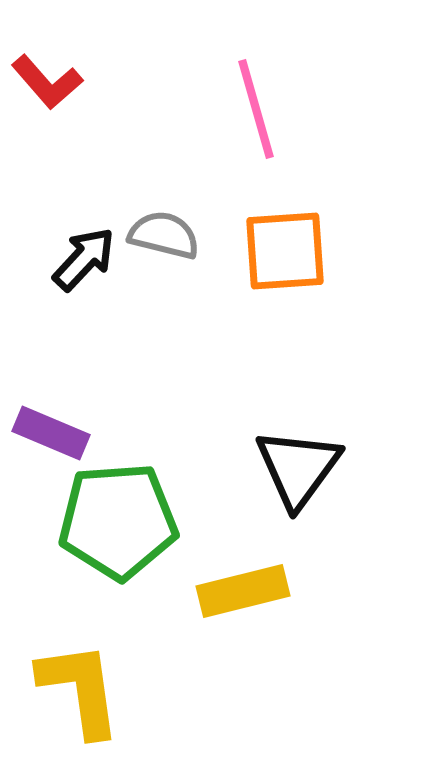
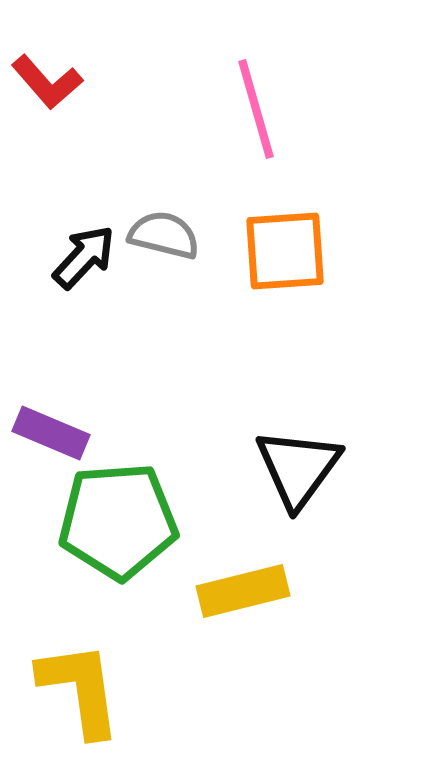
black arrow: moved 2 px up
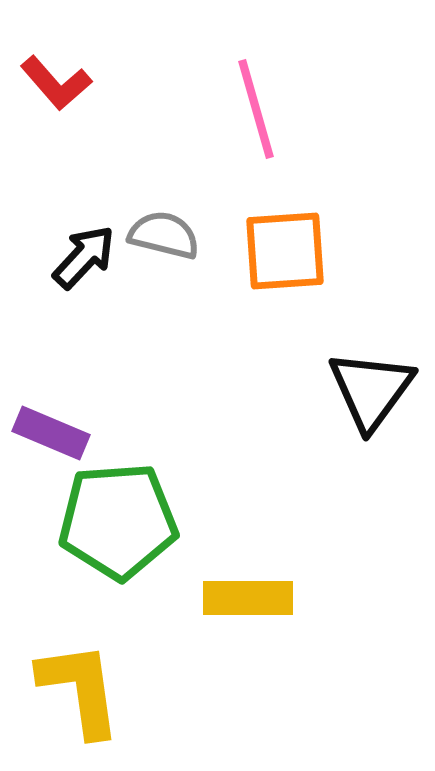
red L-shape: moved 9 px right, 1 px down
black triangle: moved 73 px right, 78 px up
yellow rectangle: moved 5 px right, 7 px down; rotated 14 degrees clockwise
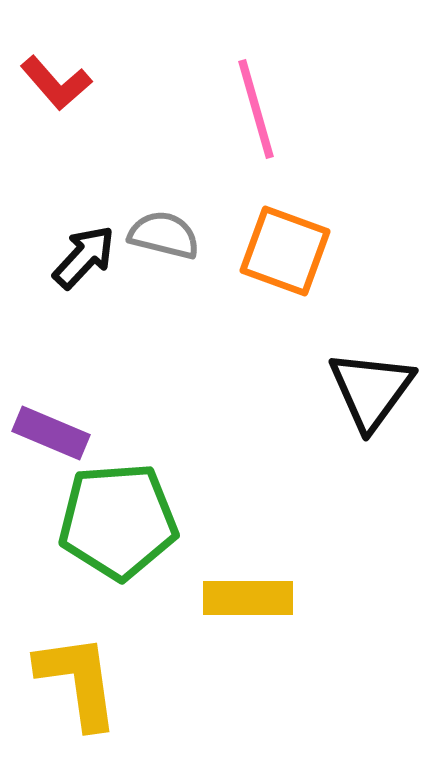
orange square: rotated 24 degrees clockwise
yellow L-shape: moved 2 px left, 8 px up
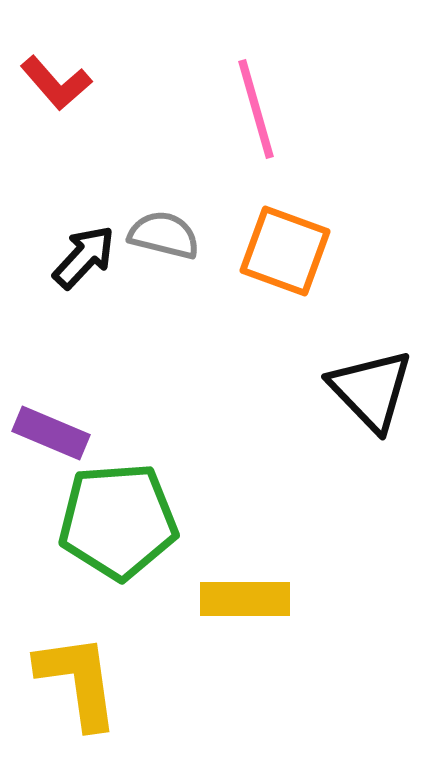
black triangle: rotated 20 degrees counterclockwise
yellow rectangle: moved 3 px left, 1 px down
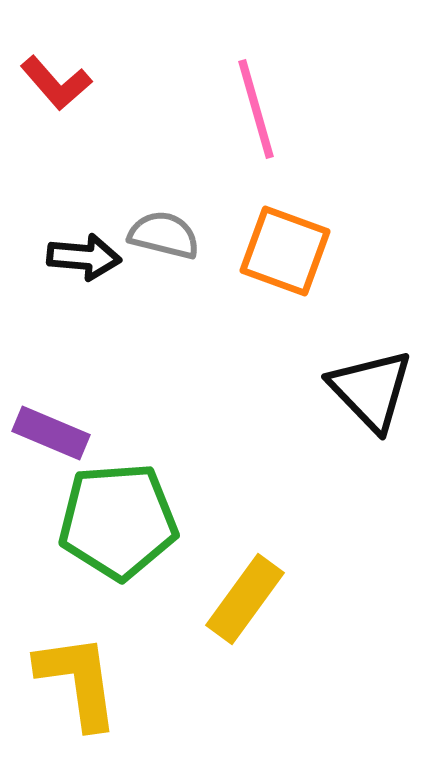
black arrow: rotated 52 degrees clockwise
yellow rectangle: rotated 54 degrees counterclockwise
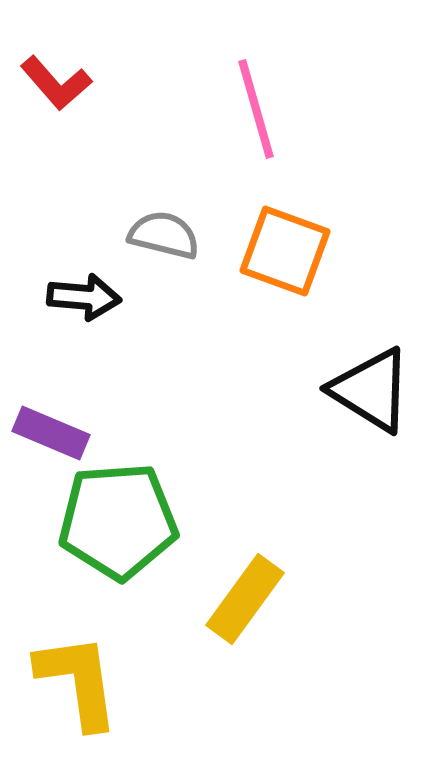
black arrow: moved 40 px down
black triangle: rotated 14 degrees counterclockwise
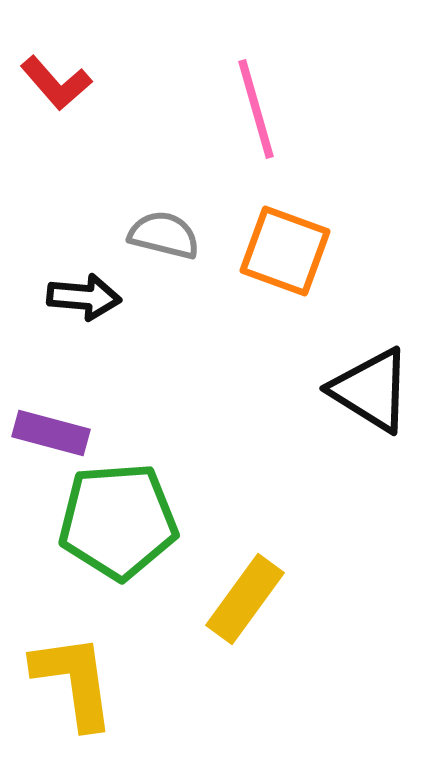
purple rectangle: rotated 8 degrees counterclockwise
yellow L-shape: moved 4 px left
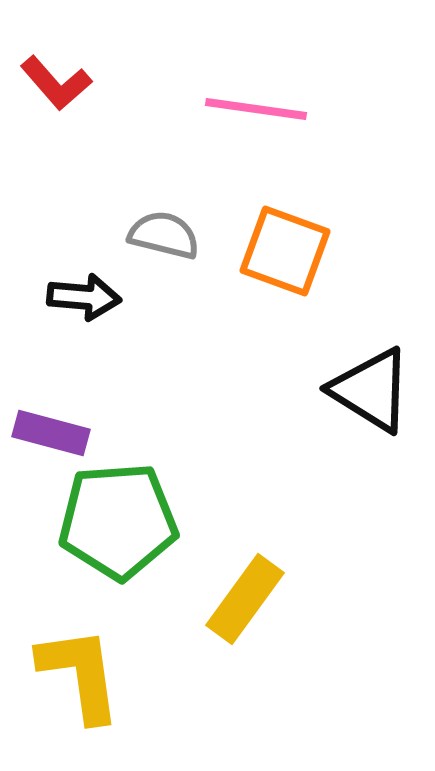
pink line: rotated 66 degrees counterclockwise
yellow L-shape: moved 6 px right, 7 px up
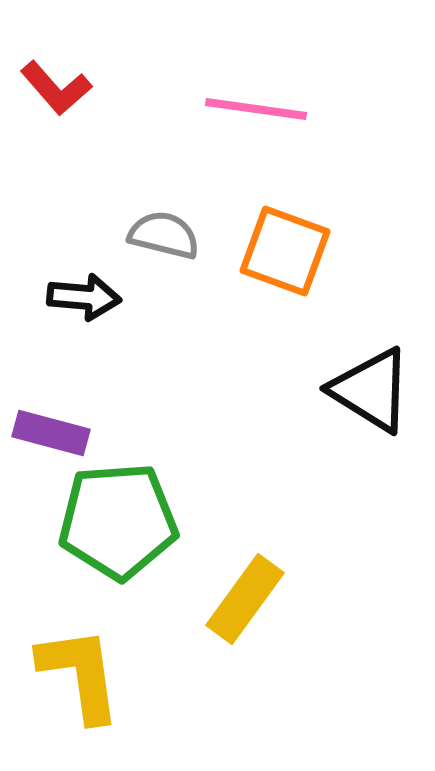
red L-shape: moved 5 px down
